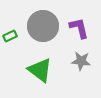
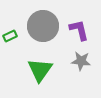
purple L-shape: moved 2 px down
green triangle: rotated 28 degrees clockwise
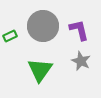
gray star: rotated 18 degrees clockwise
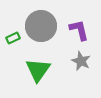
gray circle: moved 2 px left
green rectangle: moved 3 px right, 2 px down
green triangle: moved 2 px left
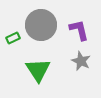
gray circle: moved 1 px up
green triangle: rotated 8 degrees counterclockwise
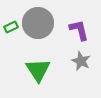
gray circle: moved 3 px left, 2 px up
green rectangle: moved 2 px left, 11 px up
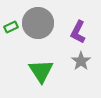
purple L-shape: moved 1 px left, 2 px down; rotated 140 degrees counterclockwise
gray star: rotated 12 degrees clockwise
green triangle: moved 3 px right, 1 px down
